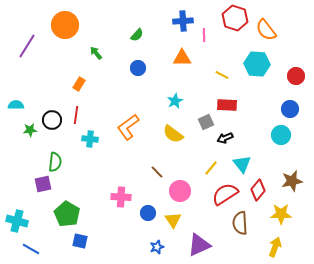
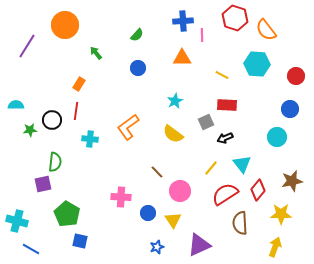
pink line at (204, 35): moved 2 px left
red line at (76, 115): moved 4 px up
cyan circle at (281, 135): moved 4 px left, 2 px down
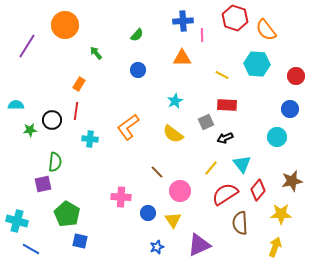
blue circle at (138, 68): moved 2 px down
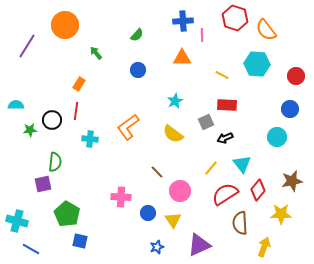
yellow arrow at (275, 247): moved 11 px left
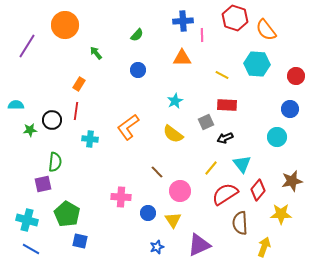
cyan cross at (17, 221): moved 10 px right, 1 px up
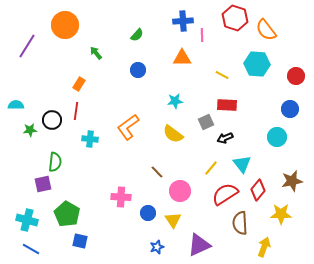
cyan star at (175, 101): rotated 21 degrees clockwise
